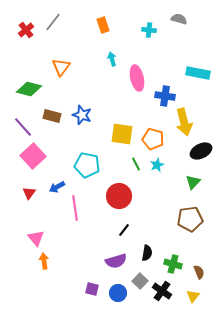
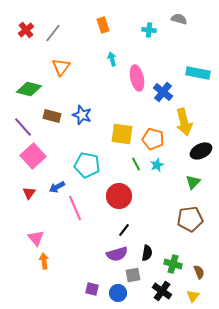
gray line: moved 11 px down
blue cross: moved 2 px left, 4 px up; rotated 30 degrees clockwise
pink line: rotated 15 degrees counterclockwise
purple semicircle: moved 1 px right, 7 px up
gray square: moved 7 px left, 6 px up; rotated 35 degrees clockwise
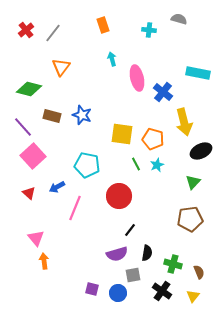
red triangle: rotated 24 degrees counterclockwise
pink line: rotated 45 degrees clockwise
black line: moved 6 px right
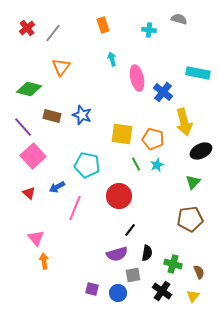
red cross: moved 1 px right, 2 px up
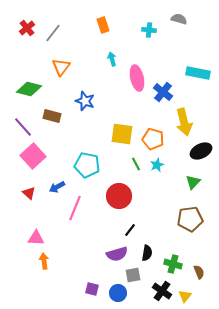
blue star: moved 3 px right, 14 px up
pink triangle: rotated 48 degrees counterclockwise
yellow triangle: moved 8 px left
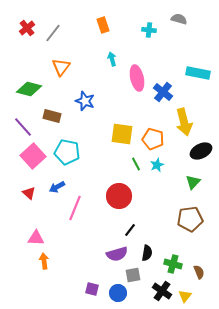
cyan pentagon: moved 20 px left, 13 px up
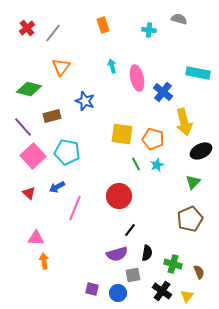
cyan arrow: moved 7 px down
brown rectangle: rotated 30 degrees counterclockwise
brown pentagon: rotated 15 degrees counterclockwise
yellow triangle: moved 2 px right
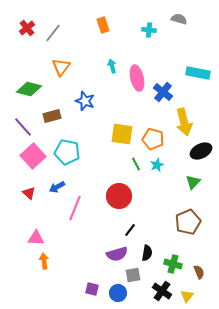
brown pentagon: moved 2 px left, 3 px down
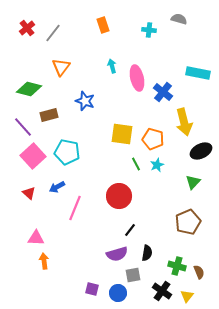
brown rectangle: moved 3 px left, 1 px up
green cross: moved 4 px right, 2 px down
